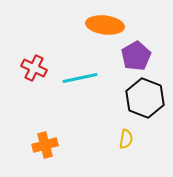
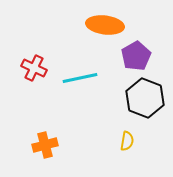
yellow semicircle: moved 1 px right, 2 px down
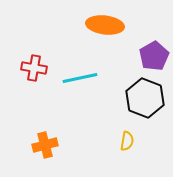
purple pentagon: moved 18 px right
red cross: rotated 15 degrees counterclockwise
